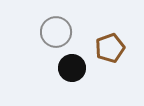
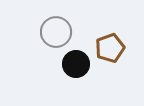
black circle: moved 4 px right, 4 px up
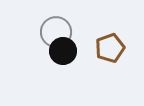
black circle: moved 13 px left, 13 px up
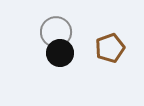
black circle: moved 3 px left, 2 px down
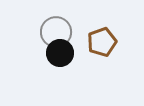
brown pentagon: moved 8 px left, 6 px up
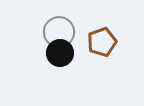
gray circle: moved 3 px right
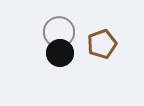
brown pentagon: moved 2 px down
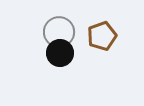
brown pentagon: moved 8 px up
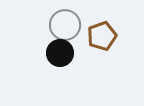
gray circle: moved 6 px right, 7 px up
